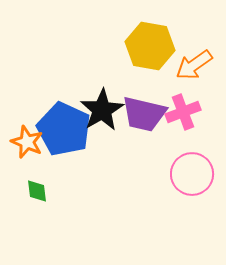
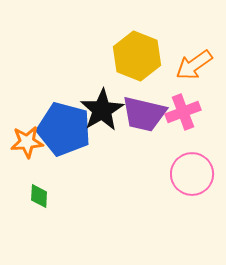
yellow hexagon: moved 13 px left, 10 px down; rotated 12 degrees clockwise
blue pentagon: rotated 10 degrees counterclockwise
orange star: rotated 28 degrees counterclockwise
green diamond: moved 2 px right, 5 px down; rotated 10 degrees clockwise
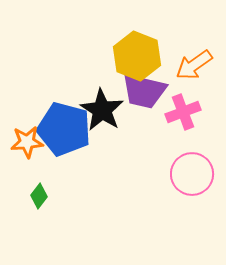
black star: rotated 9 degrees counterclockwise
purple trapezoid: moved 23 px up
green diamond: rotated 35 degrees clockwise
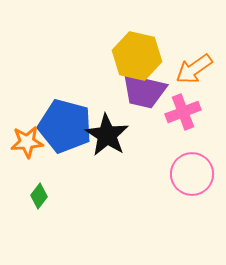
yellow hexagon: rotated 9 degrees counterclockwise
orange arrow: moved 4 px down
black star: moved 5 px right, 25 px down
blue pentagon: moved 1 px right, 3 px up
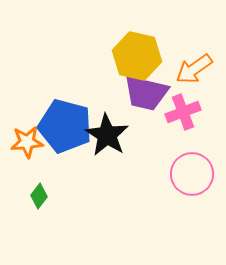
purple trapezoid: moved 2 px right, 2 px down
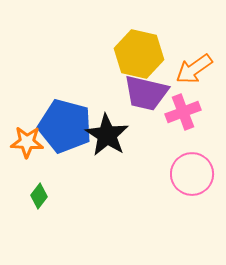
yellow hexagon: moved 2 px right, 2 px up
orange star: rotated 8 degrees clockwise
